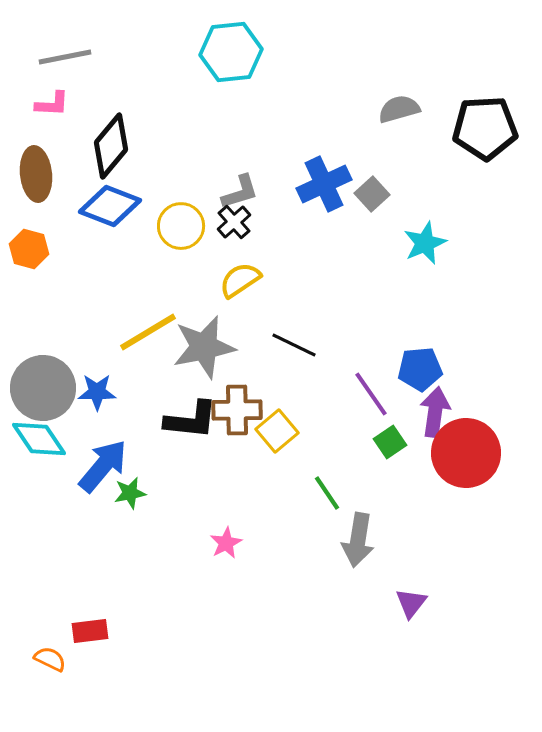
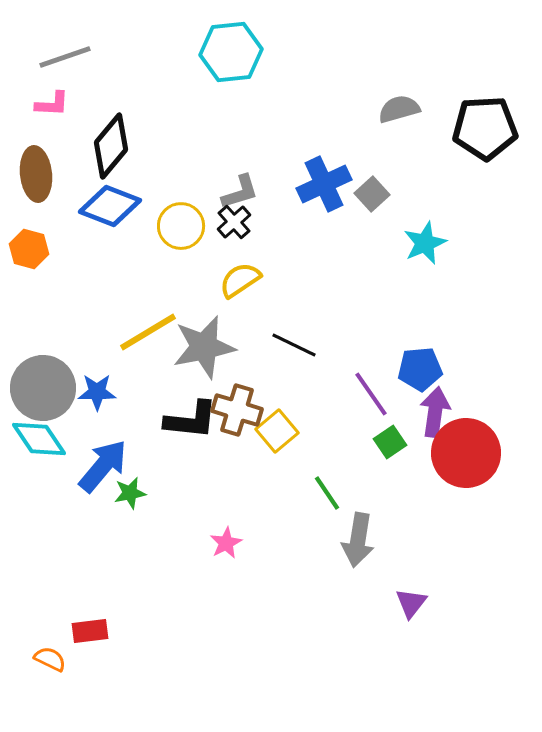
gray line: rotated 8 degrees counterclockwise
brown cross: rotated 18 degrees clockwise
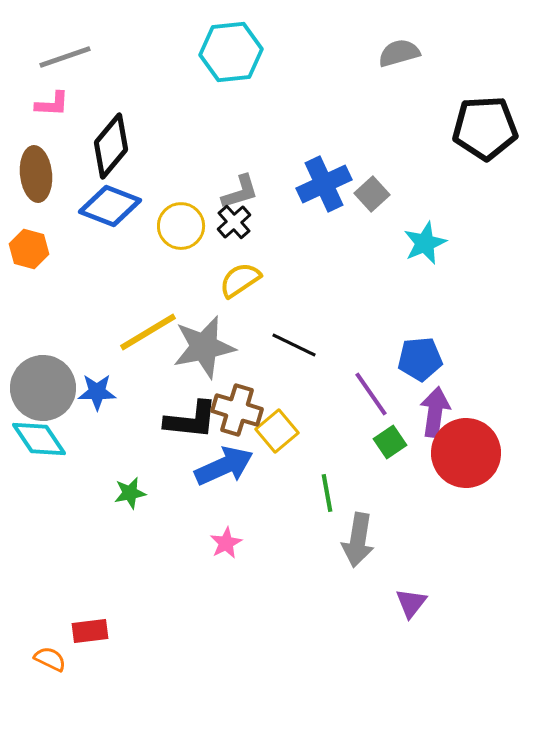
gray semicircle: moved 56 px up
blue pentagon: moved 10 px up
blue arrow: moved 121 px right; rotated 26 degrees clockwise
green line: rotated 24 degrees clockwise
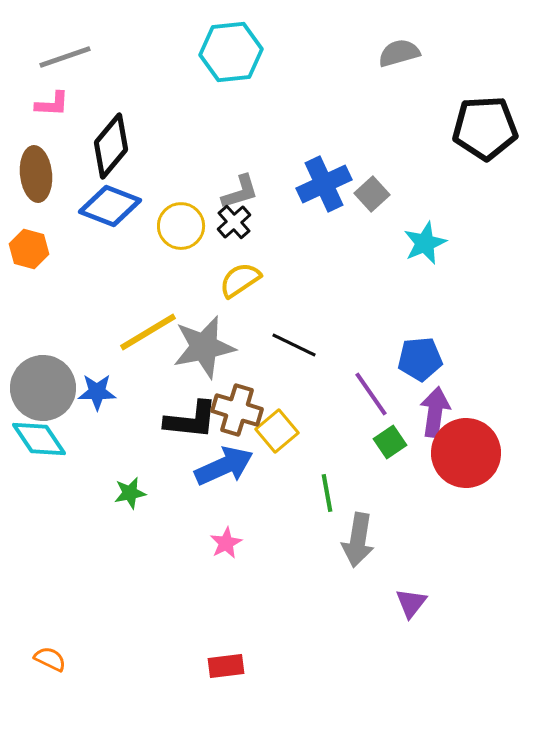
red rectangle: moved 136 px right, 35 px down
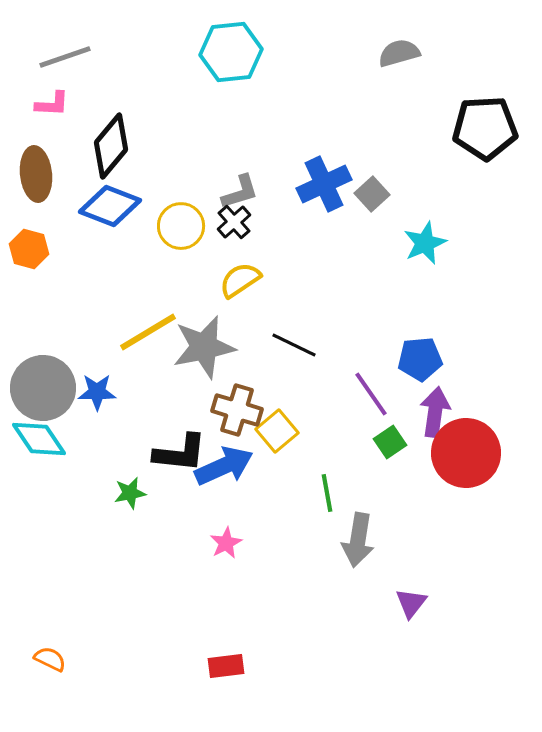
black L-shape: moved 11 px left, 33 px down
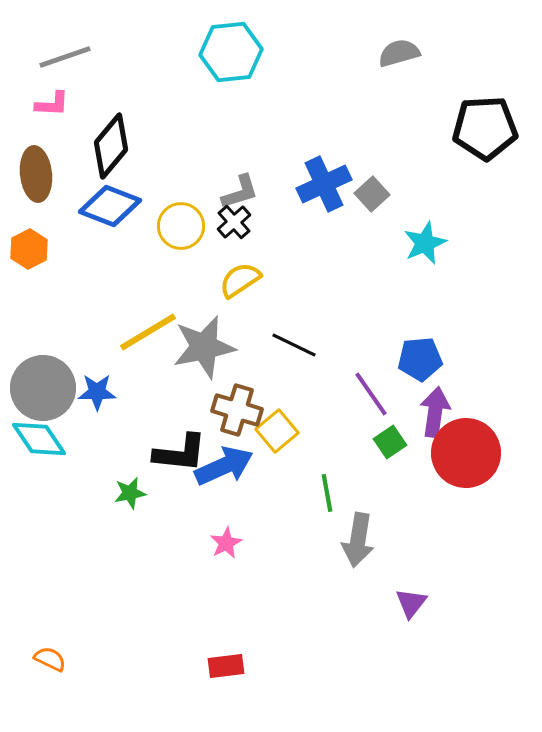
orange hexagon: rotated 18 degrees clockwise
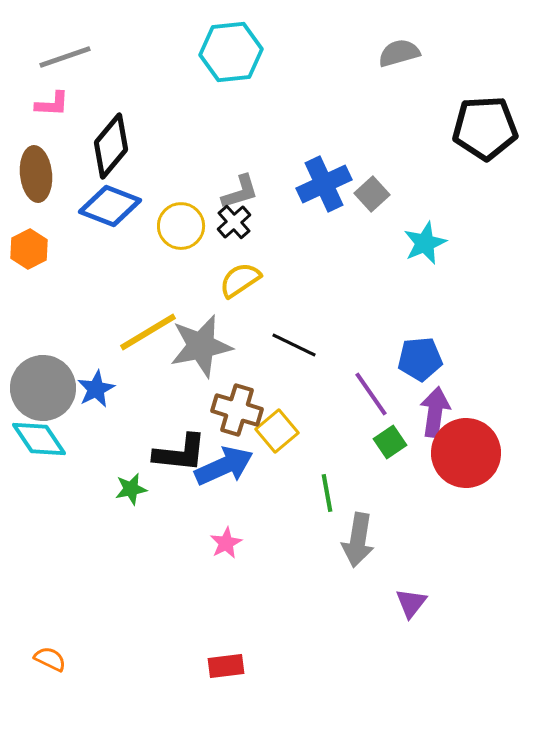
gray star: moved 3 px left, 1 px up
blue star: moved 1 px left, 3 px up; rotated 27 degrees counterclockwise
green star: moved 1 px right, 4 px up
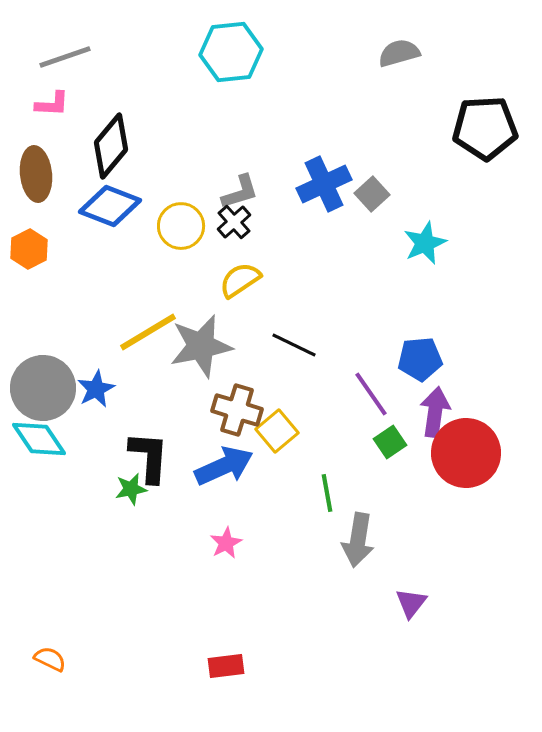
black L-shape: moved 31 px left, 4 px down; rotated 92 degrees counterclockwise
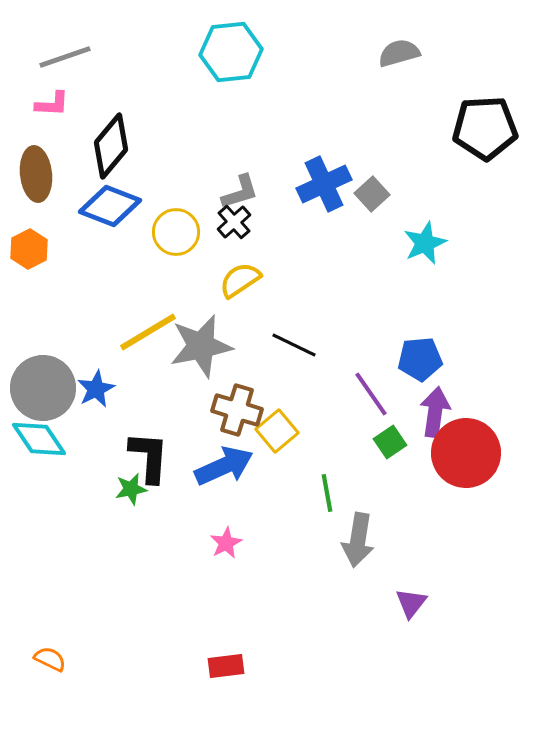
yellow circle: moved 5 px left, 6 px down
